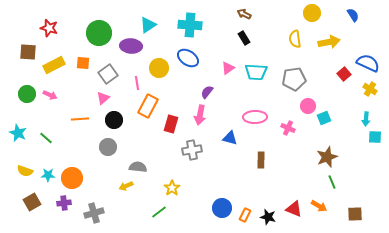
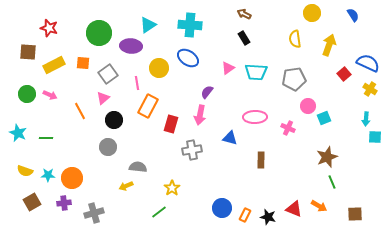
yellow arrow at (329, 42): moved 3 px down; rotated 60 degrees counterclockwise
orange line at (80, 119): moved 8 px up; rotated 66 degrees clockwise
green line at (46, 138): rotated 40 degrees counterclockwise
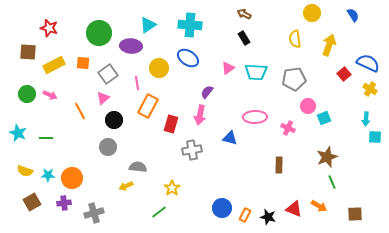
brown rectangle at (261, 160): moved 18 px right, 5 px down
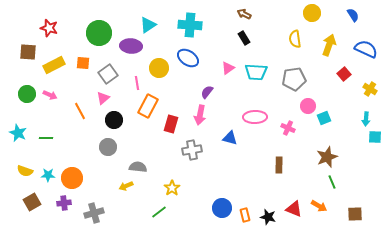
blue semicircle at (368, 63): moved 2 px left, 14 px up
orange rectangle at (245, 215): rotated 40 degrees counterclockwise
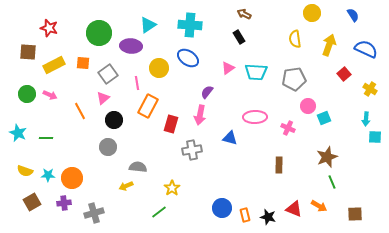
black rectangle at (244, 38): moved 5 px left, 1 px up
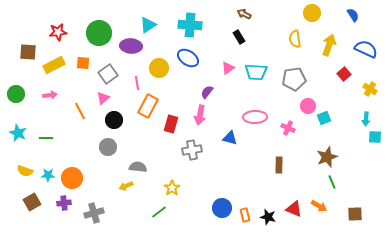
red star at (49, 28): moved 9 px right, 4 px down; rotated 24 degrees counterclockwise
green circle at (27, 94): moved 11 px left
pink arrow at (50, 95): rotated 32 degrees counterclockwise
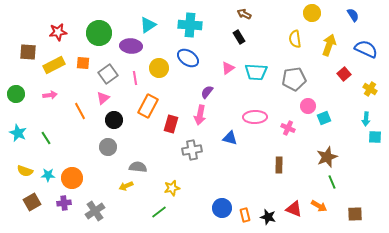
pink line at (137, 83): moved 2 px left, 5 px up
green line at (46, 138): rotated 56 degrees clockwise
yellow star at (172, 188): rotated 21 degrees clockwise
gray cross at (94, 213): moved 1 px right, 2 px up; rotated 18 degrees counterclockwise
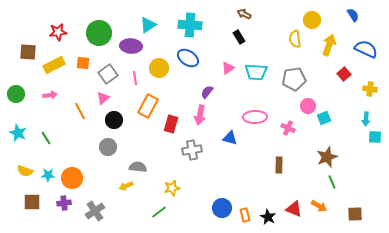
yellow circle at (312, 13): moved 7 px down
yellow cross at (370, 89): rotated 24 degrees counterclockwise
brown square at (32, 202): rotated 30 degrees clockwise
black star at (268, 217): rotated 14 degrees clockwise
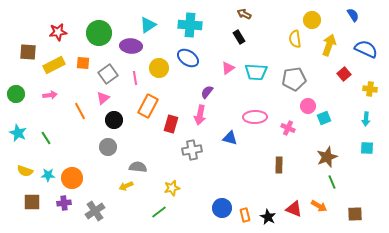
cyan square at (375, 137): moved 8 px left, 11 px down
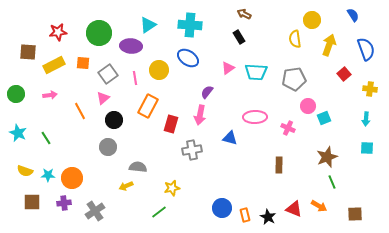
blue semicircle at (366, 49): rotated 45 degrees clockwise
yellow circle at (159, 68): moved 2 px down
